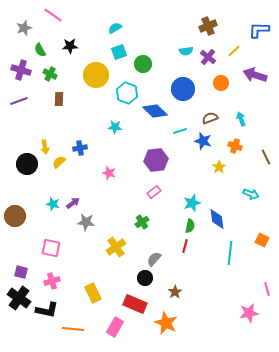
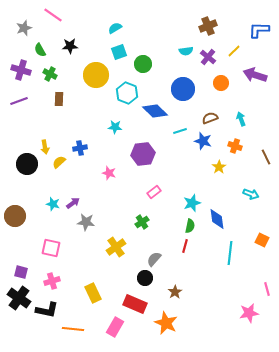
purple hexagon at (156, 160): moved 13 px left, 6 px up
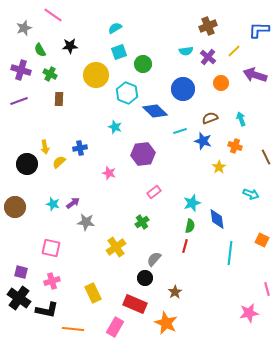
cyan star at (115, 127): rotated 16 degrees clockwise
brown circle at (15, 216): moved 9 px up
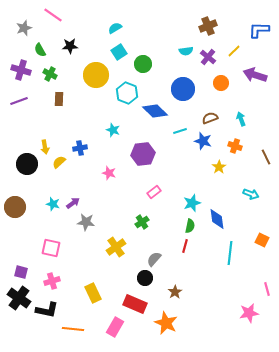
cyan square at (119, 52): rotated 14 degrees counterclockwise
cyan star at (115, 127): moved 2 px left, 3 px down
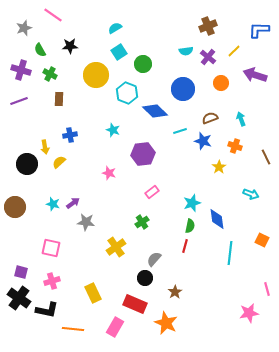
blue cross at (80, 148): moved 10 px left, 13 px up
pink rectangle at (154, 192): moved 2 px left
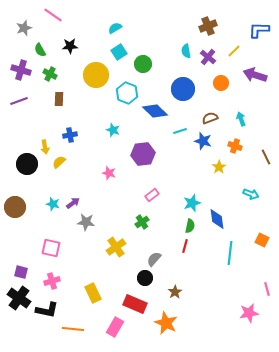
cyan semicircle at (186, 51): rotated 88 degrees clockwise
pink rectangle at (152, 192): moved 3 px down
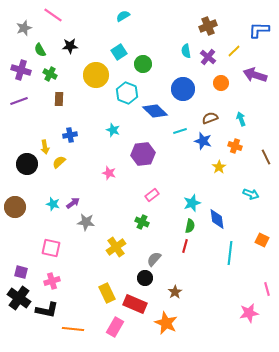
cyan semicircle at (115, 28): moved 8 px right, 12 px up
green cross at (142, 222): rotated 32 degrees counterclockwise
yellow rectangle at (93, 293): moved 14 px right
